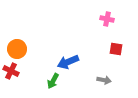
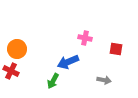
pink cross: moved 22 px left, 19 px down
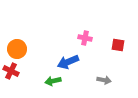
red square: moved 2 px right, 4 px up
green arrow: rotated 49 degrees clockwise
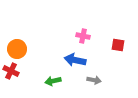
pink cross: moved 2 px left, 2 px up
blue arrow: moved 7 px right, 2 px up; rotated 35 degrees clockwise
gray arrow: moved 10 px left
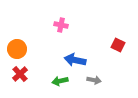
pink cross: moved 22 px left, 11 px up
red square: rotated 16 degrees clockwise
red cross: moved 9 px right, 3 px down; rotated 21 degrees clockwise
green arrow: moved 7 px right
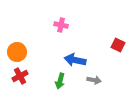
orange circle: moved 3 px down
red cross: moved 2 px down; rotated 14 degrees clockwise
green arrow: rotated 63 degrees counterclockwise
